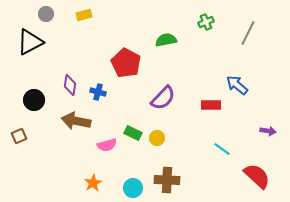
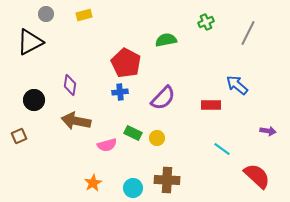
blue cross: moved 22 px right; rotated 21 degrees counterclockwise
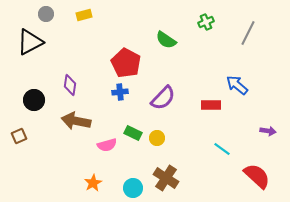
green semicircle: rotated 135 degrees counterclockwise
brown cross: moved 1 px left, 2 px up; rotated 30 degrees clockwise
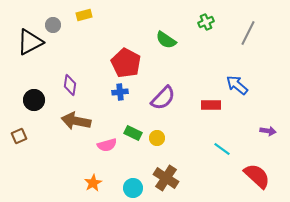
gray circle: moved 7 px right, 11 px down
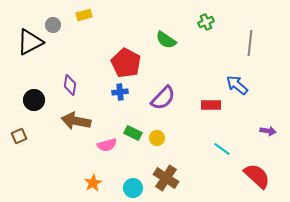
gray line: moved 2 px right, 10 px down; rotated 20 degrees counterclockwise
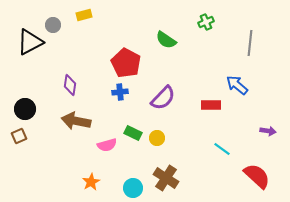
black circle: moved 9 px left, 9 px down
orange star: moved 2 px left, 1 px up
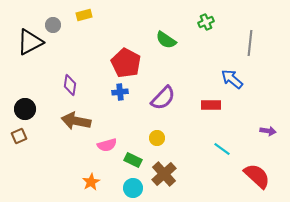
blue arrow: moved 5 px left, 6 px up
green rectangle: moved 27 px down
brown cross: moved 2 px left, 4 px up; rotated 15 degrees clockwise
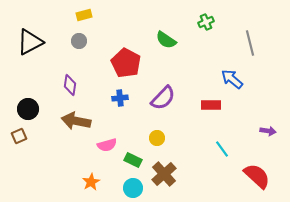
gray circle: moved 26 px right, 16 px down
gray line: rotated 20 degrees counterclockwise
blue cross: moved 6 px down
black circle: moved 3 px right
cyan line: rotated 18 degrees clockwise
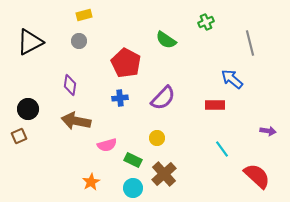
red rectangle: moved 4 px right
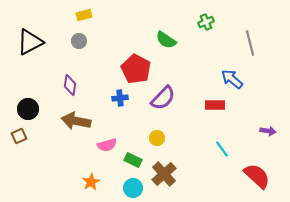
red pentagon: moved 10 px right, 6 px down
